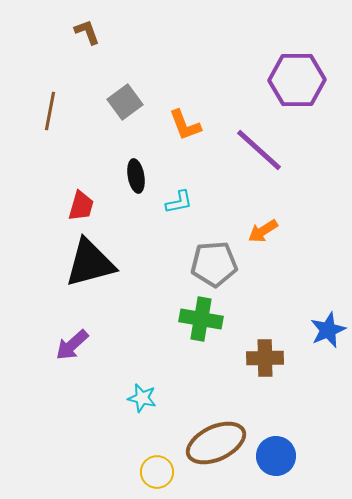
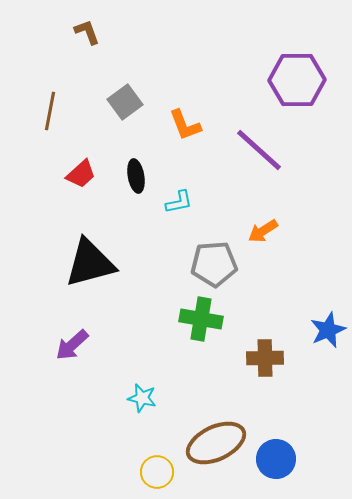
red trapezoid: moved 32 px up; rotated 32 degrees clockwise
blue circle: moved 3 px down
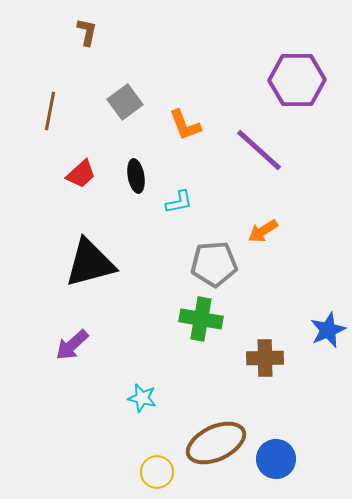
brown L-shape: rotated 32 degrees clockwise
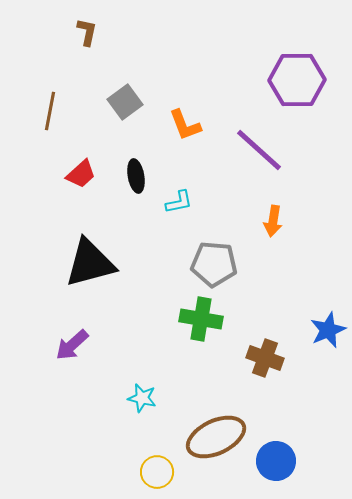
orange arrow: moved 10 px right, 10 px up; rotated 48 degrees counterclockwise
gray pentagon: rotated 9 degrees clockwise
brown cross: rotated 21 degrees clockwise
brown ellipse: moved 6 px up
blue circle: moved 2 px down
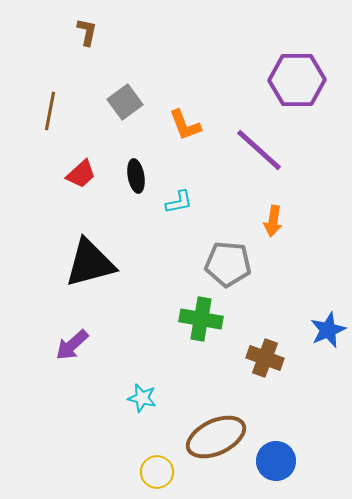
gray pentagon: moved 14 px right
